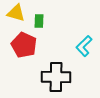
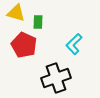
green rectangle: moved 1 px left, 1 px down
cyan L-shape: moved 10 px left, 2 px up
black cross: moved 1 px down; rotated 20 degrees counterclockwise
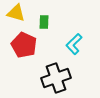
green rectangle: moved 6 px right
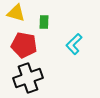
red pentagon: rotated 15 degrees counterclockwise
black cross: moved 28 px left
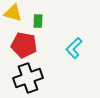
yellow triangle: moved 3 px left
green rectangle: moved 6 px left, 1 px up
cyan L-shape: moved 4 px down
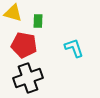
cyan L-shape: rotated 115 degrees clockwise
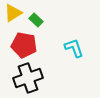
yellow triangle: rotated 48 degrees counterclockwise
green rectangle: moved 2 px left, 1 px up; rotated 48 degrees counterclockwise
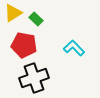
green rectangle: moved 1 px up
cyan L-shape: rotated 25 degrees counterclockwise
black cross: moved 6 px right
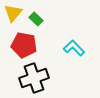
yellow triangle: rotated 18 degrees counterclockwise
